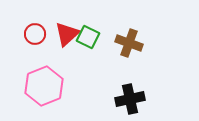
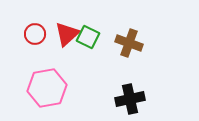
pink hexagon: moved 3 px right, 2 px down; rotated 12 degrees clockwise
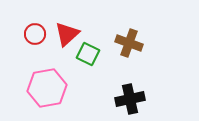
green square: moved 17 px down
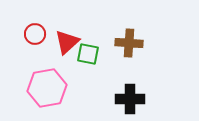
red triangle: moved 8 px down
brown cross: rotated 16 degrees counterclockwise
green square: rotated 15 degrees counterclockwise
black cross: rotated 12 degrees clockwise
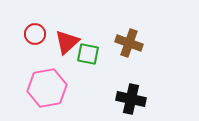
brown cross: rotated 16 degrees clockwise
black cross: moved 1 px right; rotated 12 degrees clockwise
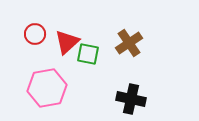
brown cross: rotated 36 degrees clockwise
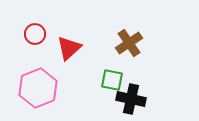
red triangle: moved 2 px right, 6 px down
green square: moved 24 px right, 26 px down
pink hexagon: moved 9 px left; rotated 12 degrees counterclockwise
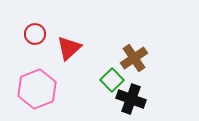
brown cross: moved 5 px right, 15 px down
green square: rotated 35 degrees clockwise
pink hexagon: moved 1 px left, 1 px down
black cross: rotated 8 degrees clockwise
